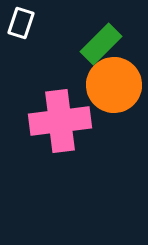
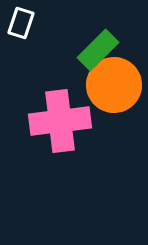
green rectangle: moved 3 px left, 6 px down
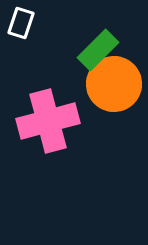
orange circle: moved 1 px up
pink cross: moved 12 px left; rotated 8 degrees counterclockwise
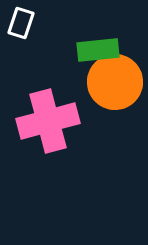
green rectangle: rotated 39 degrees clockwise
orange circle: moved 1 px right, 2 px up
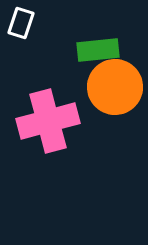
orange circle: moved 5 px down
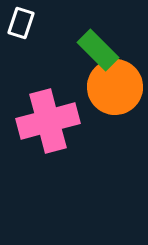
green rectangle: rotated 51 degrees clockwise
